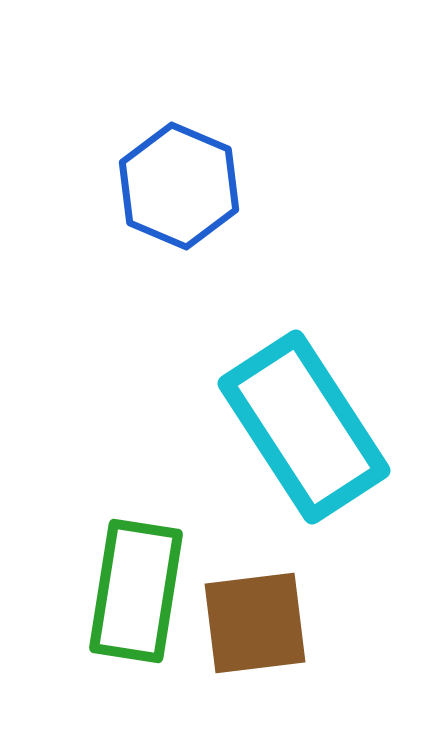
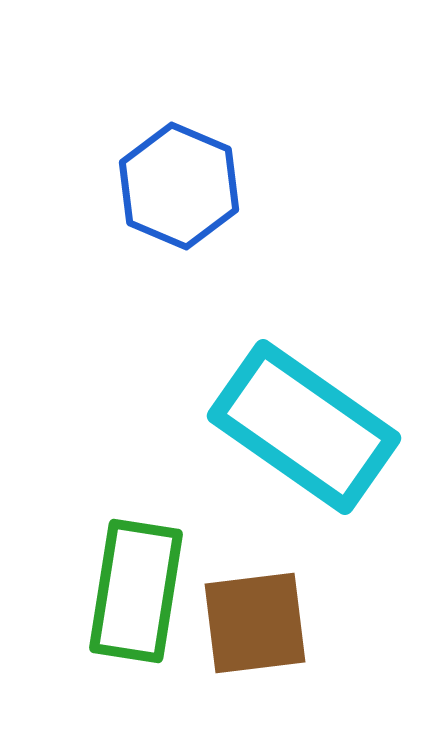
cyan rectangle: rotated 22 degrees counterclockwise
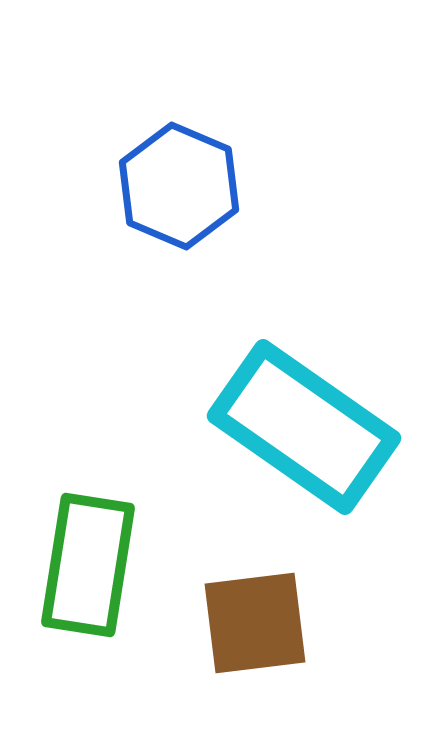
green rectangle: moved 48 px left, 26 px up
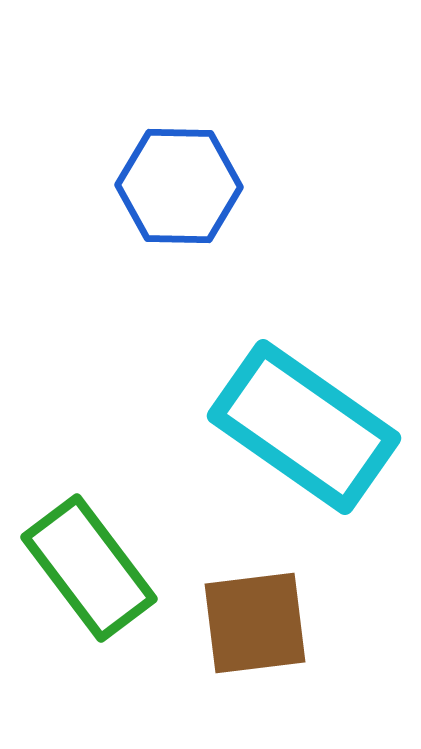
blue hexagon: rotated 22 degrees counterclockwise
green rectangle: moved 1 px right, 3 px down; rotated 46 degrees counterclockwise
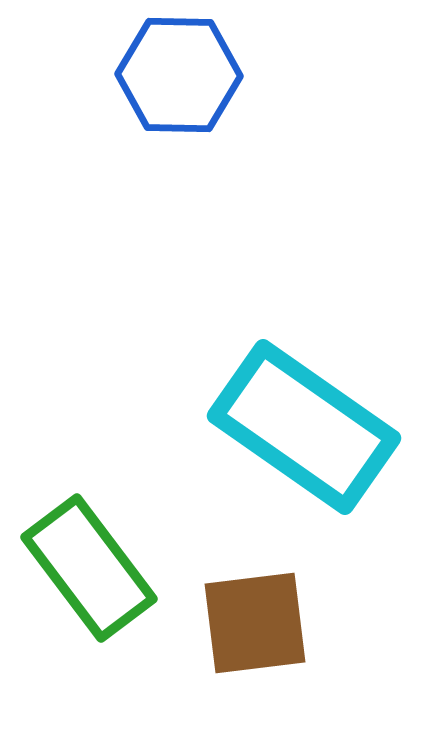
blue hexagon: moved 111 px up
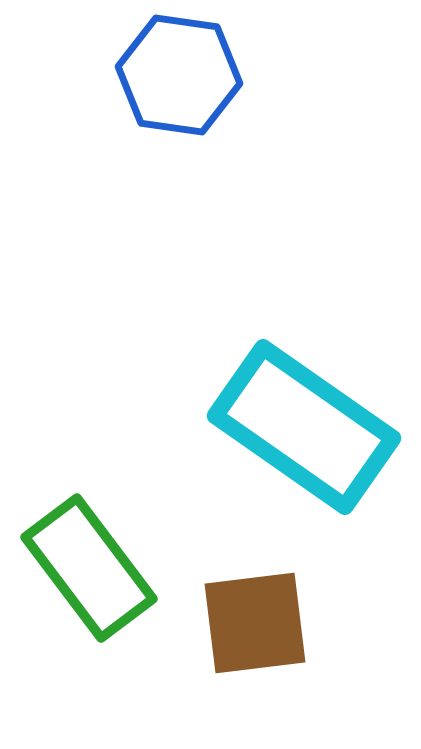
blue hexagon: rotated 7 degrees clockwise
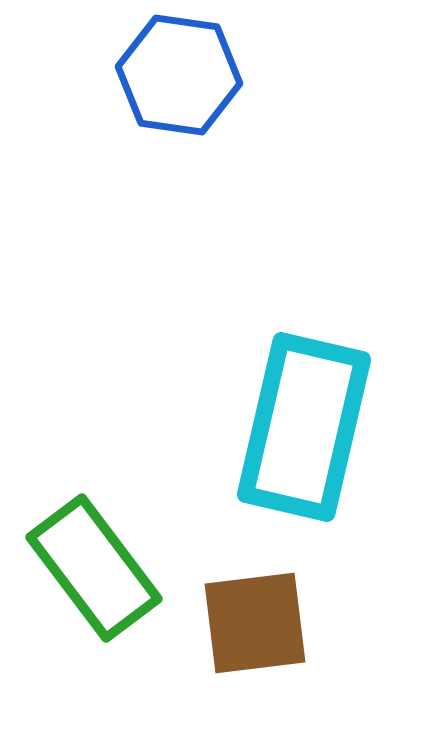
cyan rectangle: rotated 68 degrees clockwise
green rectangle: moved 5 px right
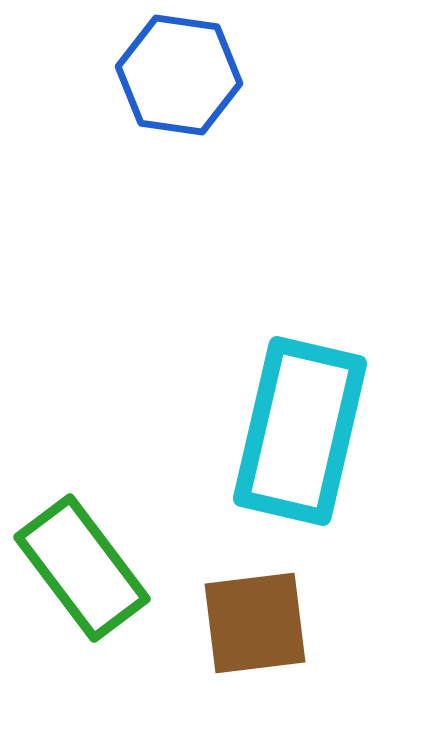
cyan rectangle: moved 4 px left, 4 px down
green rectangle: moved 12 px left
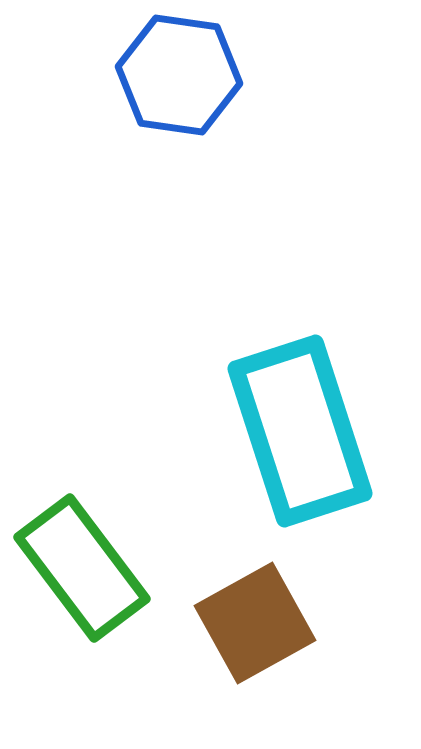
cyan rectangle: rotated 31 degrees counterclockwise
brown square: rotated 22 degrees counterclockwise
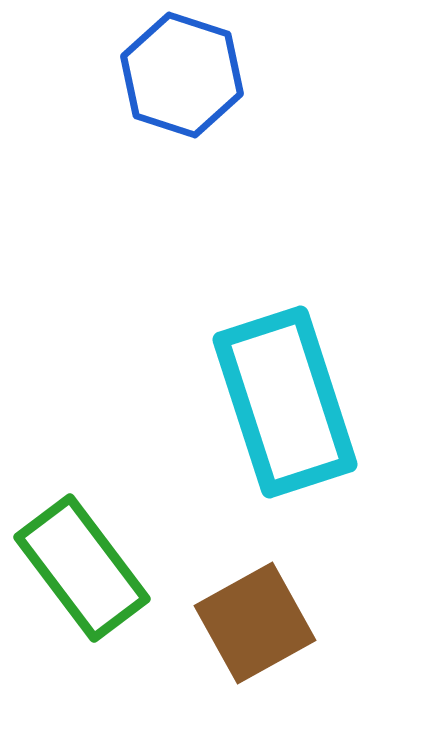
blue hexagon: moved 3 px right; rotated 10 degrees clockwise
cyan rectangle: moved 15 px left, 29 px up
